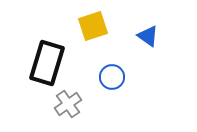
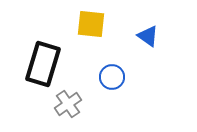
yellow square: moved 2 px left, 2 px up; rotated 24 degrees clockwise
black rectangle: moved 4 px left, 1 px down
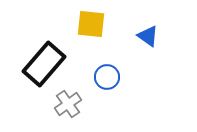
black rectangle: moved 1 px right; rotated 24 degrees clockwise
blue circle: moved 5 px left
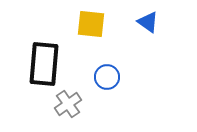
blue triangle: moved 14 px up
black rectangle: rotated 36 degrees counterclockwise
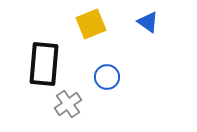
yellow square: rotated 28 degrees counterclockwise
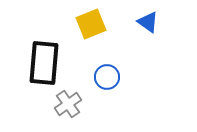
black rectangle: moved 1 px up
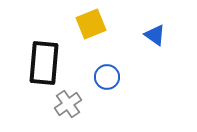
blue triangle: moved 7 px right, 13 px down
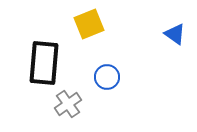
yellow square: moved 2 px left
blue triangle: moved 20 px right, 1 px up
